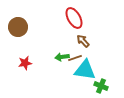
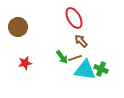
brown arrow: moved 2 px left
green arrow: rotated 120 degrees counterclockwise
green cross: moved 17 px up
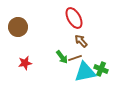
cyan triangle: moved 2 px down; rotated 20 degrees counterclockwise
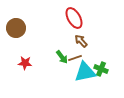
brown circle: moved 2 px left, 1 px down
red star: rotated 16 degrees clockwise
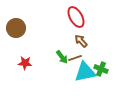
red ellipse: moved 2 px right, 1 px up
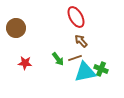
green arrow: moved 4 px left, 2 px down
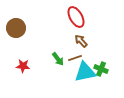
red star: moved 2 px left, 3 px down
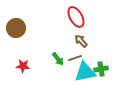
green cross: rotated 32 degrees counterclockwise
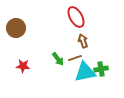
brown arrow: moved 2 px right; rotated 24 degrees clockwise
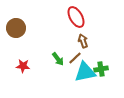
brown line: rotated 24 degrees counterclockwise
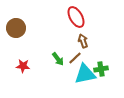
cyan triangle: moved 2 px down
